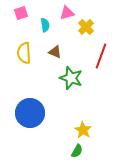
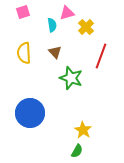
pink square: moved 2 px right, 1 px up
cyan semicircle: moved 7 px right
brown triangle: rotated 24 degrees clockwise
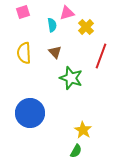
green semicircle: moved 1 px left
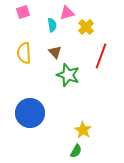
green star: moved 3 px left, 3 px up
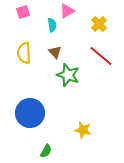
pink triangle: moved 2 px up; rotated 14 degrees counterclockwise
yellow cross: moved 13 px right, 3 px up
red line: rotated 70 degrees counterclockwise
yellow star: rotated 18 degrees counterclockwise
green semicircle: moved 30 px left
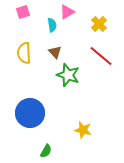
pink triangle: moved 1 px down
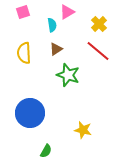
brown triangle: moved 1 px right, 3 px up; rotated 40 degrees clockwise
red line: moved 3 px left, 5 px up
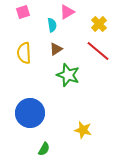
green semicircle: moved 2 px left, 2 px up
